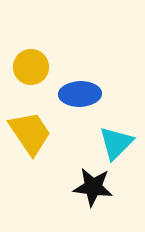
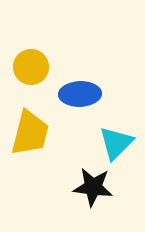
yellow trapezoid: rotated 48 degrees clockwise
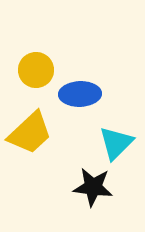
yellow circle: moved 5 px right, 3 px down
yellow trapezoid: rotated 33 degrees clockwise
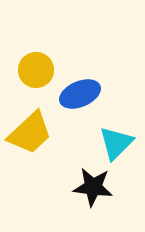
blue ellipse: rotated 21 degrees counterclockwise
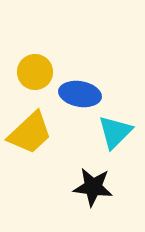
yellow circle: moved 1 px left, 2 px down
blue ellipse: rotated 33 degrees clockwise
cyan triangle: moved 1 px left, 11 px up
